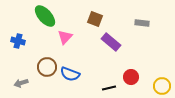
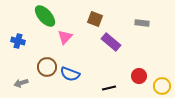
red circle: moved 8 px right, 1 px up
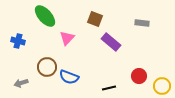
pink triangle: moved 2 px right, 1 px down
blue semicircle: moved 1 px left, 3 px down
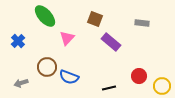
blue cross: rotated 32 degrees clockwise
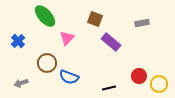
gray rectangle: rotated 16 degrees counterclockwise
brown circle: moved 4 px up
yellow circle: moved 3 px left, 2 px up
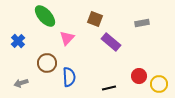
blue semicircle: rotated 114 degrees counterclockwise
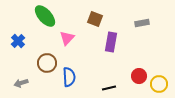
purple rectangle: rotated 60 degrees clockwise
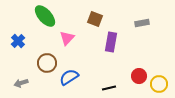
blue semicircle: rotated 120 degrees counterclockwise
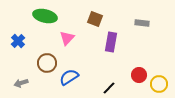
green ellipse: rotated 35 degrees counterclockwise
gray rectangle: rotated 16 degrees clockwise
red circle: moved 1 px up
black line: rotated 32 degrees counterclockwise
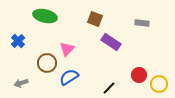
pink triangle: moved 11 px down
purple rectangle: rotated 66 degrees counterclockwise
